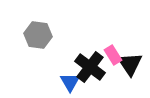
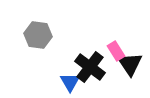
pink rectangle: moved 3 px right, 4 px up
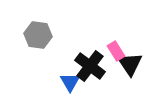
black cross: moved 1 px up
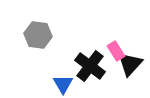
black triangle: rotated 16 degrees clockwise
blue triangle: moved 7 px left, 2 px down
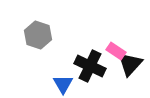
gray hexagon: rotated 12 degrees clockwise
pink rectangle: rotated 24 degrees counterclockwise
black cross: rotated 12 degrees counterclockwise
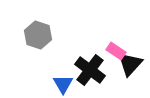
black cross: moved 4 px down; rotated 12 degrees clockwise
